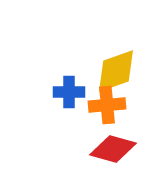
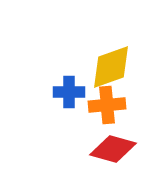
yellow diamond: moved 5 px left, 4 px up
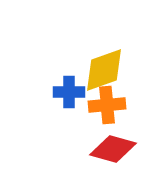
yellow diamond: moved 7 px left, 3 px down
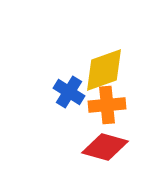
blue cross: rotated 32 degrees clockwise
red diamond: moved 8 px left, 2 px up
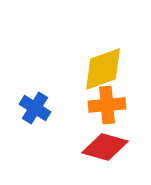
yellow diamond: moved 1 px left, 1 px up
blue cross: moved 34 px left, 16 px down
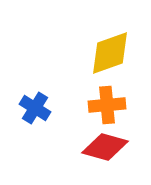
yellow diamond: moved 7 px right, 16 px up
